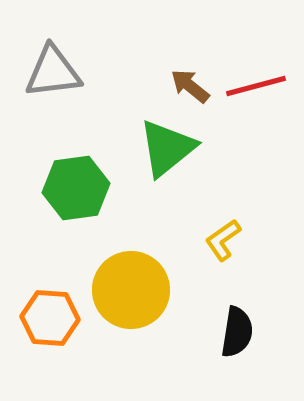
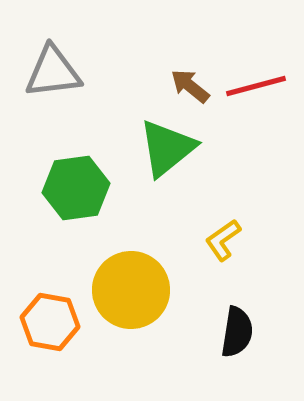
orange hexagon: moved 4 px down; rotated 6 degrees clockwise
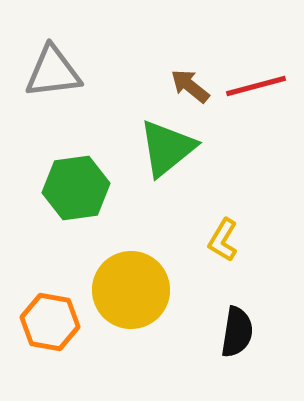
yellow L-shape: rotated 24 degrees counterclockwise
